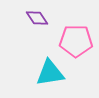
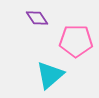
cyan triangle: moved 2 px down; rotated 32 degrees counterclockwise
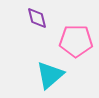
purple diamond: rotated 20 degrees clockwise
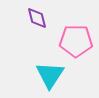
cyan triangle: rotated 16 degrees counterclockwise
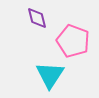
pink pentagon: moved 3 px left; rotated 20 degrees clockwise
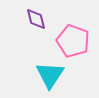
purple diamond: moved 1 px left, 1 px down
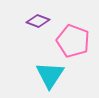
purple diamond: moved 2 px right, 2 px down; rotated 55 degrees counterclockwise
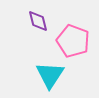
purple diamond: rotated 55 degrees clockwise
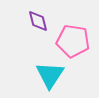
pink pentagon: rotated 12 degrees counterclockwise
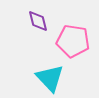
cyan triangle: moved 3 px down; rotated 16 degrees counterclockwise
